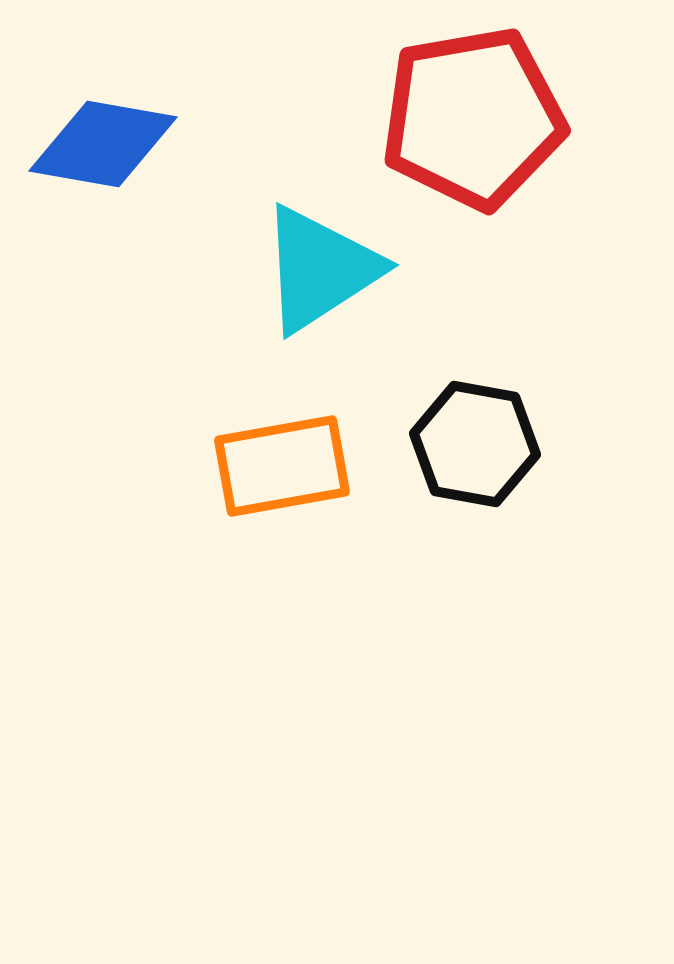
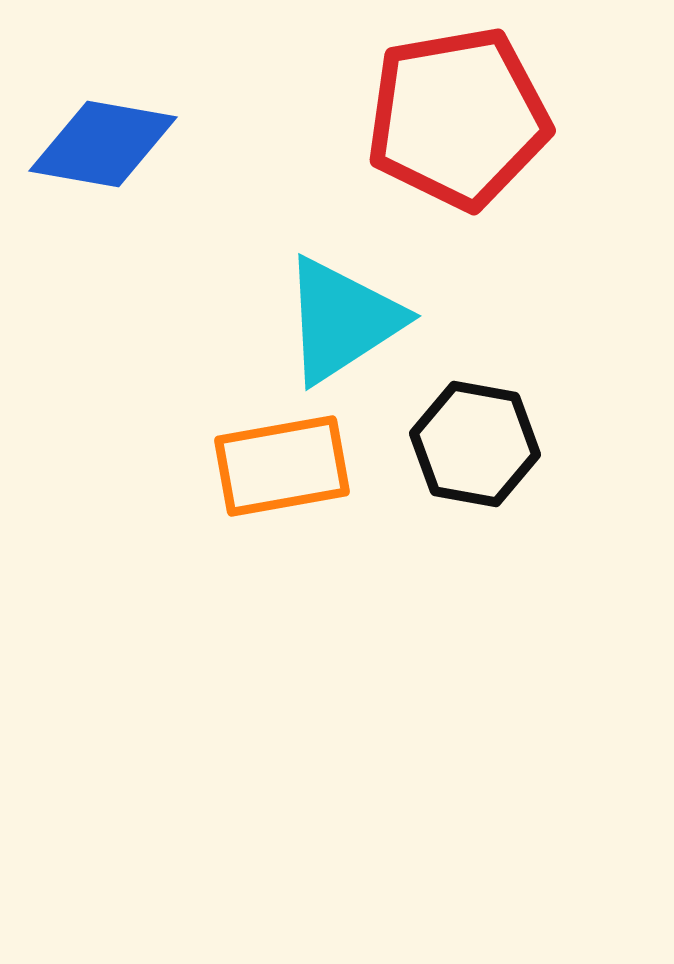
red pentagon: moved 15 px left
cyan triangle: moved 22 px right, 51 px down
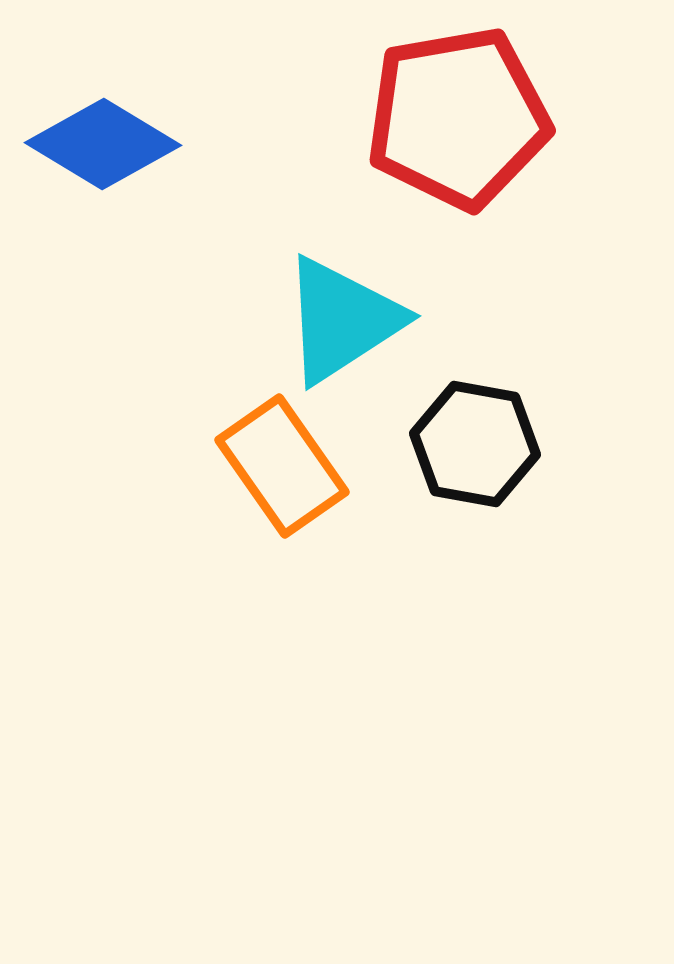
blue diamond: rotated 21 degrees clockwise
orange rectangle: rotated 65 degrees clockwise
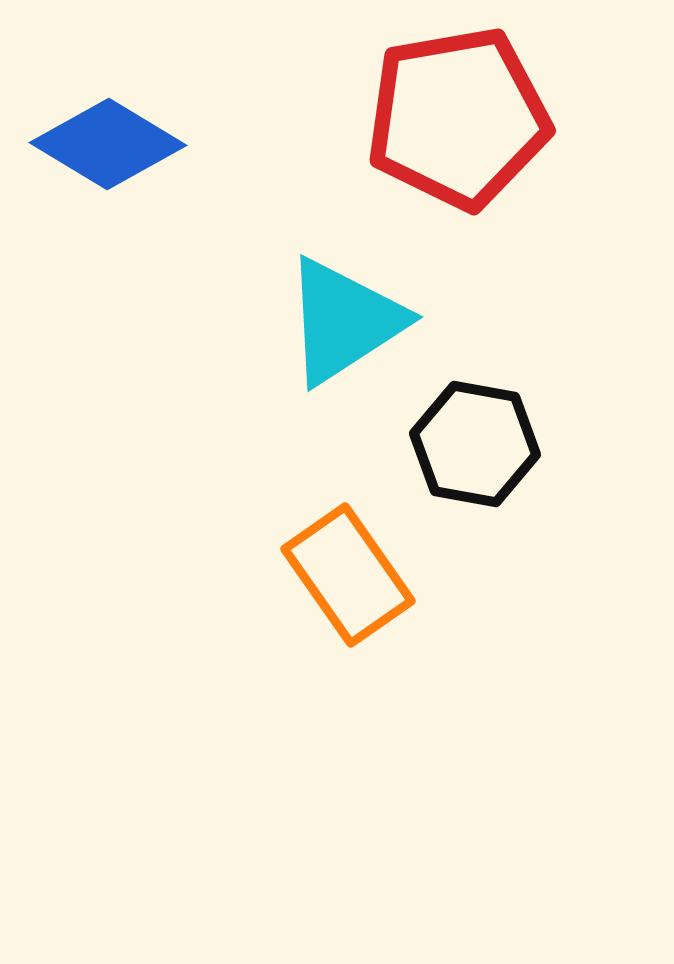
blue diamond: moved 5 px right
cyan triangle: moved 2 px right, 1 px down
orange rectangle: moved 66 px right, 109 px down
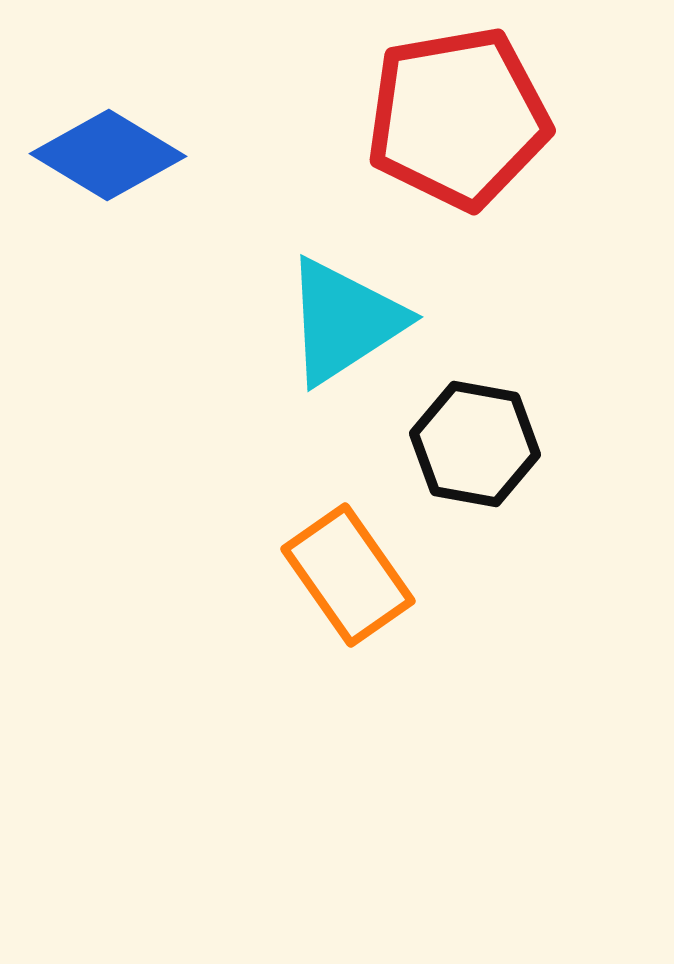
blue diamond: moved 11 px down
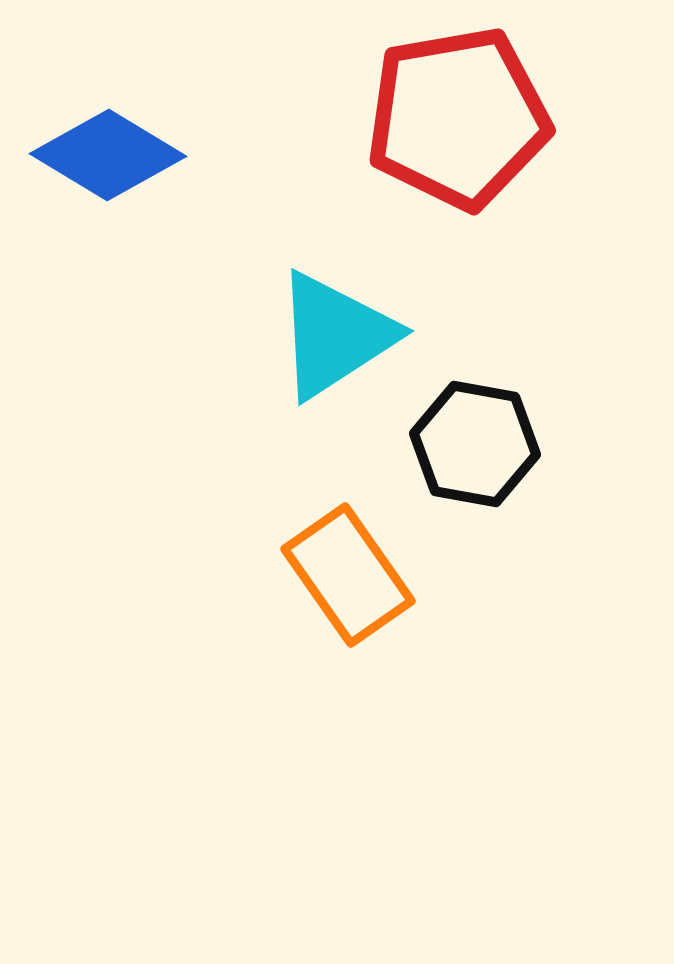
cyan triangle: moved 9 px left, 14 px down
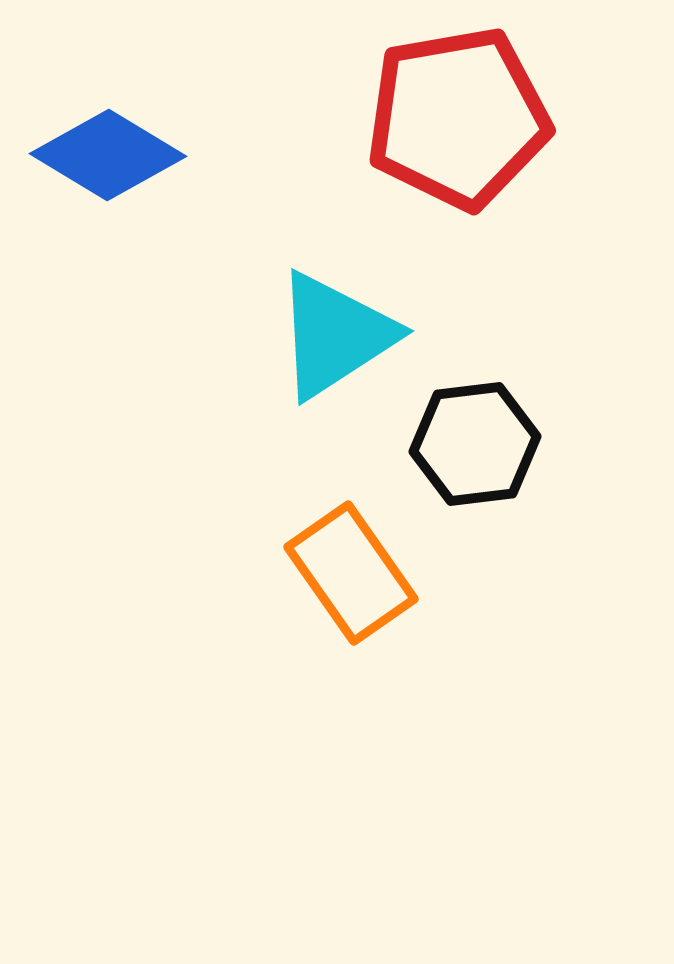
black hexagon: rotated 17 degrees counterclockwise
orange rectangle: moved 3 px right, 2 px up
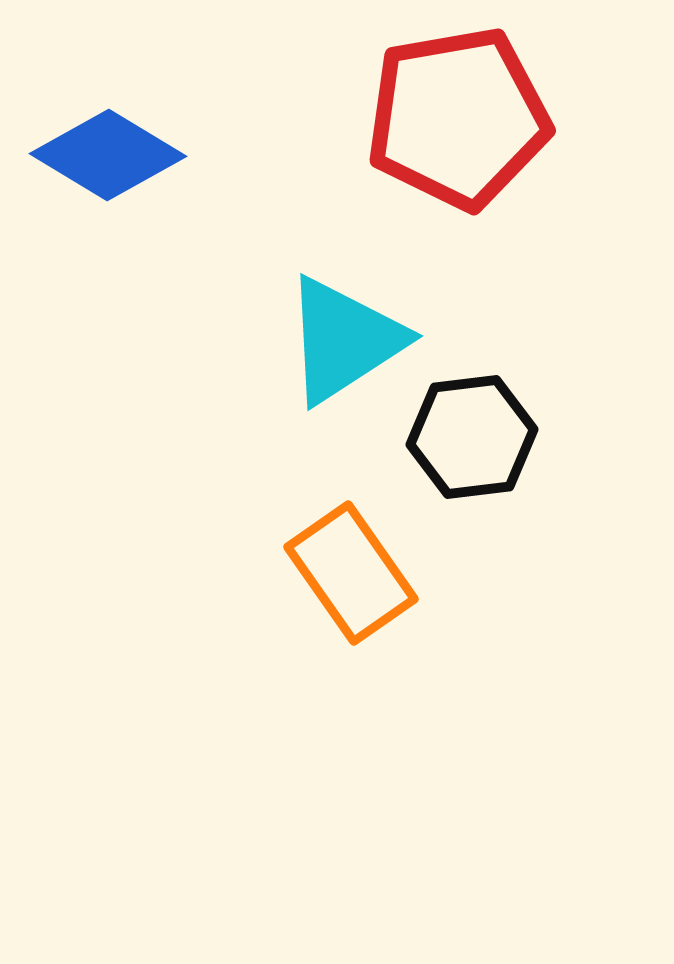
cyan triangle: moved 9 px right, 5 px down
black hexagon: moved 3 px left, 7 px up
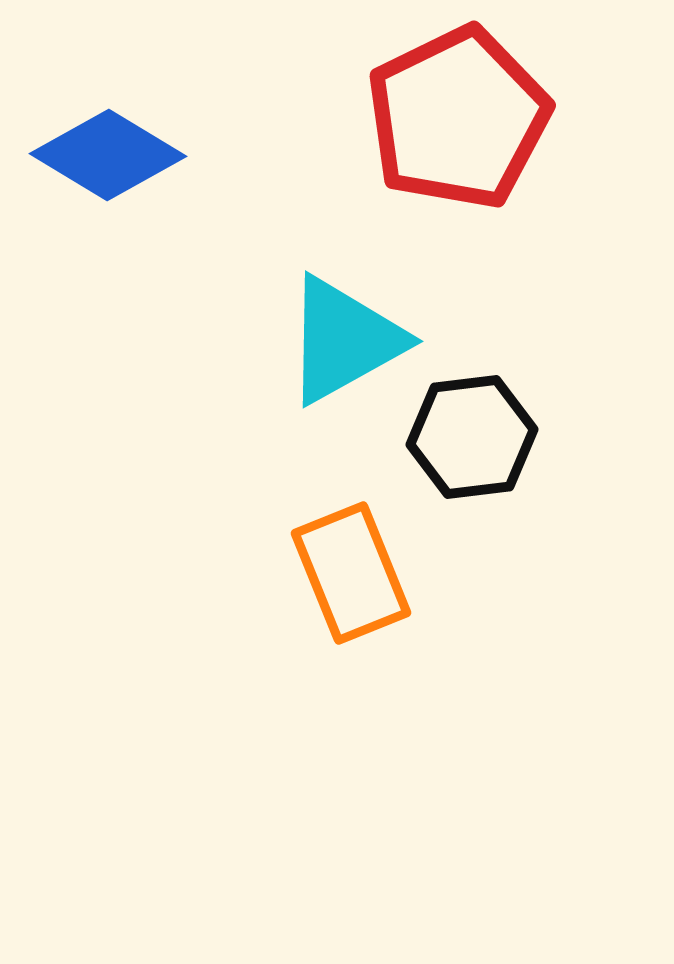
red pentagon: rotated 16 degrees counterclockwise
cyan triangle: rotated 4 degrees clockwise
orange rectangle: rotated 13 degrees clockwise
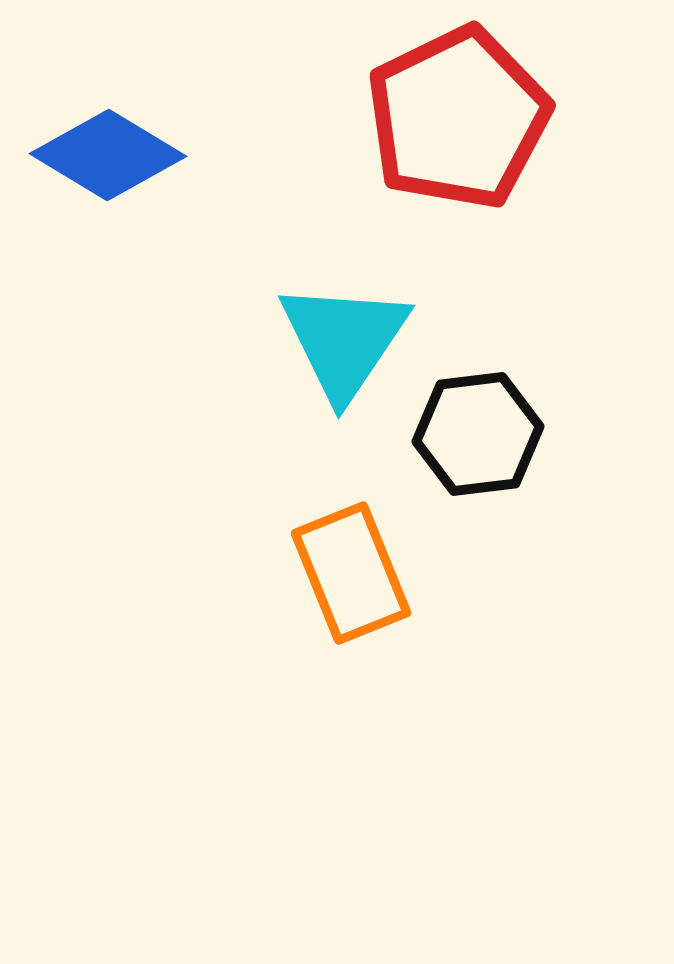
cyan triangle: rotated 27 degrees counterclockwise
black hexagon: moved 6 px right, 3 px up
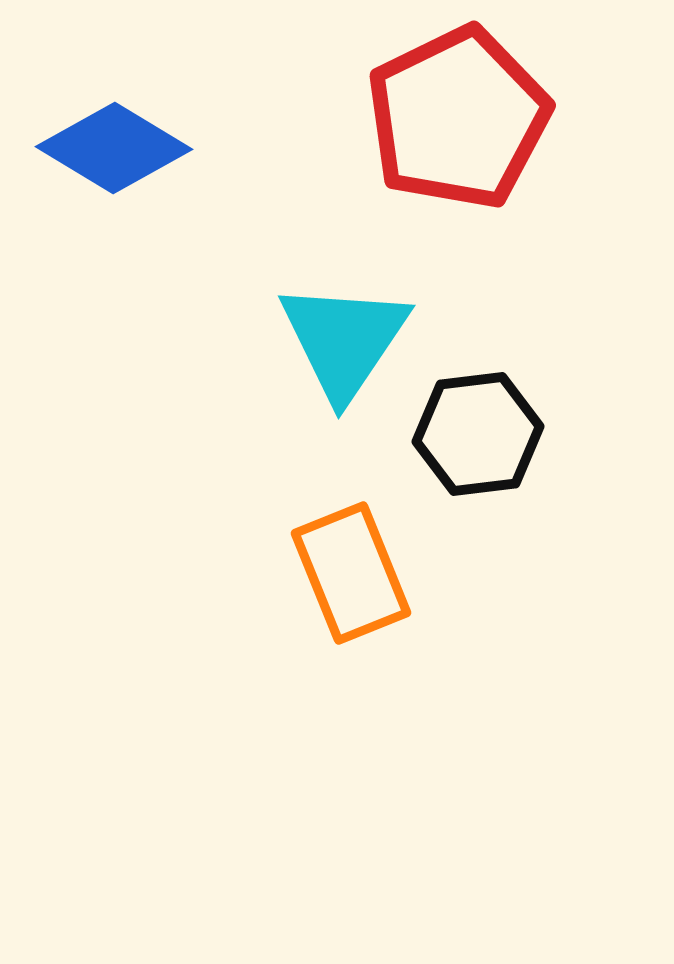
blue diamond: moved 6 px right, 7 px up
